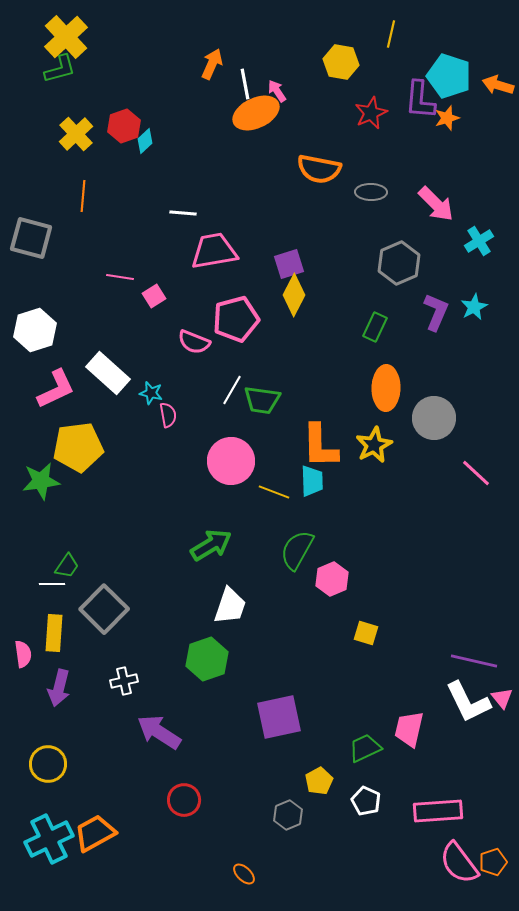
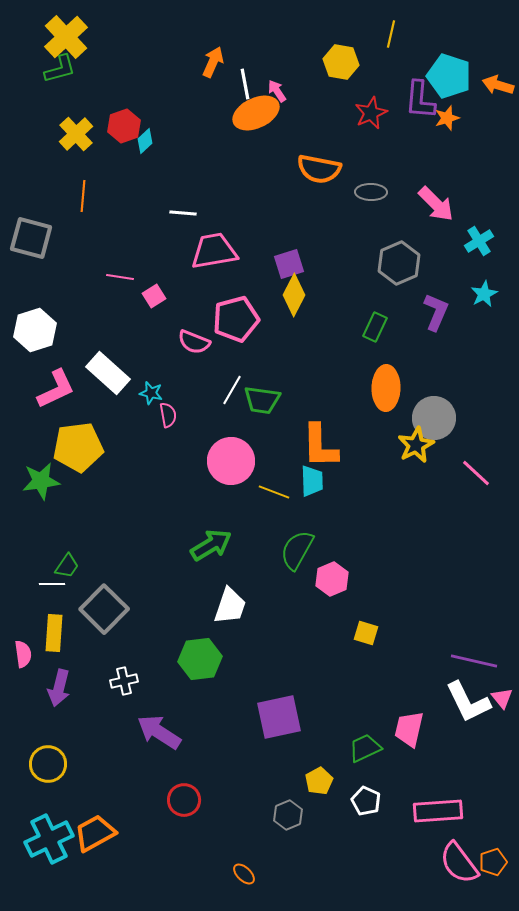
orange arrow at (212, 64): moved 1 px right, 2 px up
cyan star at (474, 307): moved 10 px right, 13 px up
yellow star at (374, 445): moved 42 px right
green hexagon at (207, 659): moved 7 px left; rotated 12 degrees clockwise
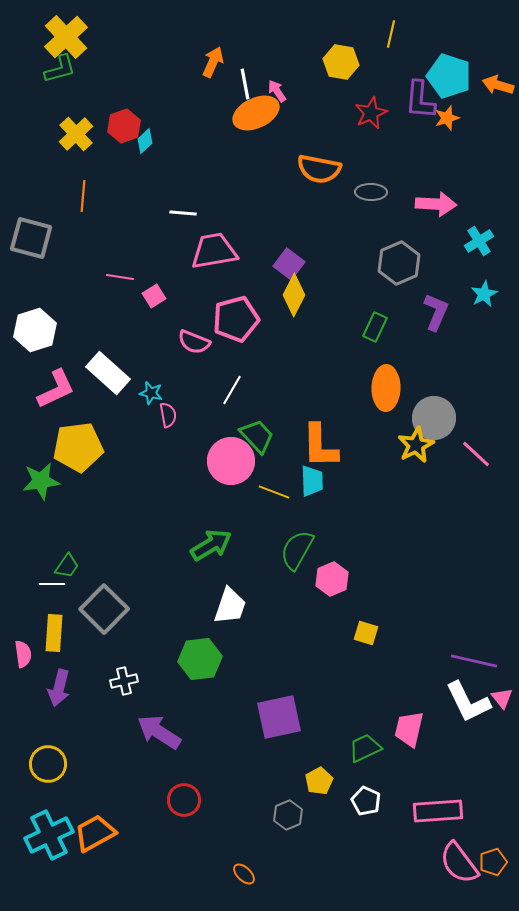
pink arrow at (436, 204): rotated 42 degrees counterclockwise
purple square at (289, 264): rotated 36 degrees counterclockwise
green trapezoid at (262, 400): moved 5 px left, 36 px down; rotated 141 degrees counterclockwise
pink line at (476, 473): moved 19 px up
cyan cross at (49, 839): moved 4 px up
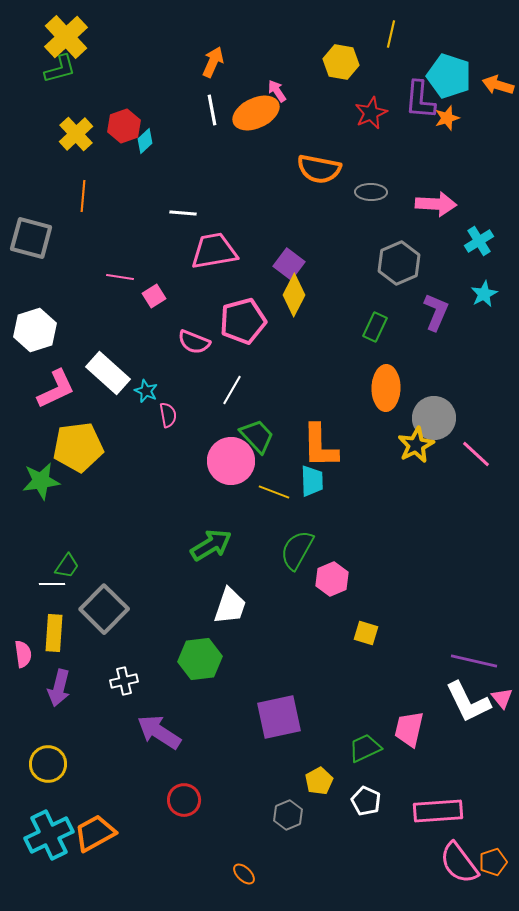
white line at (245, 84): moved 33 px left, 26 px down
pink pentagon at (236, 319): moved 7 px right, 2 px down
cyan star at (151, 393): moved 5 px left, 2 px up; rotated 10 degrees clockwise
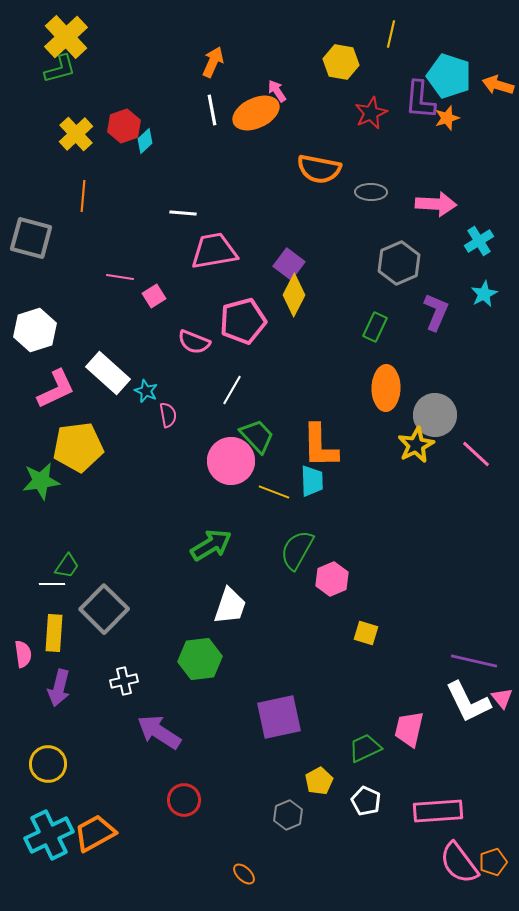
gray circle at (434, 418): moved 1 px right, 3 px up
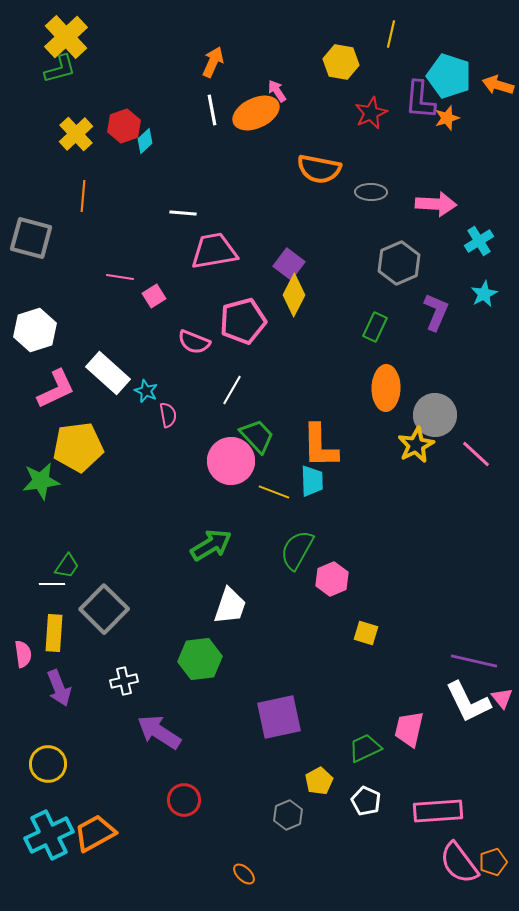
purple arrow at (59, 688): rotated 36 degrees counterclockwise
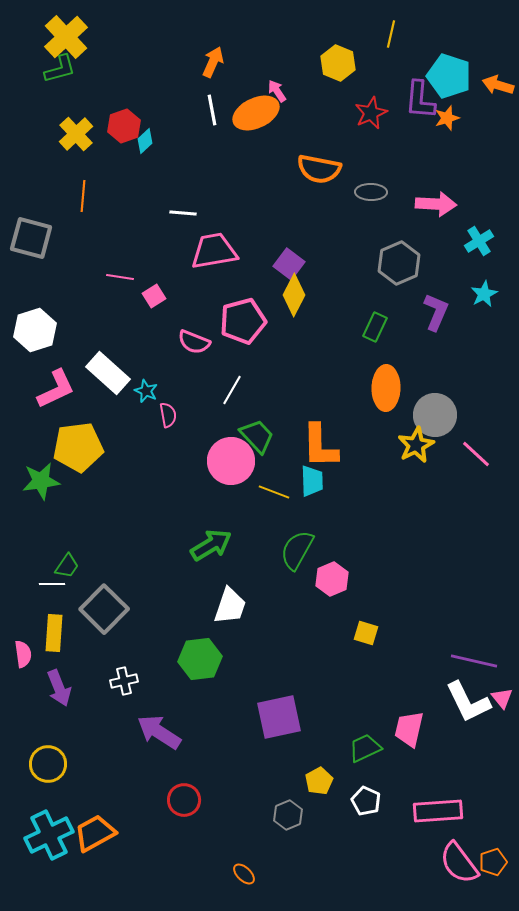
yellow hexagon at (341, 62): moved 3 px left, 1 px down; rotated 12 degrees clockwise
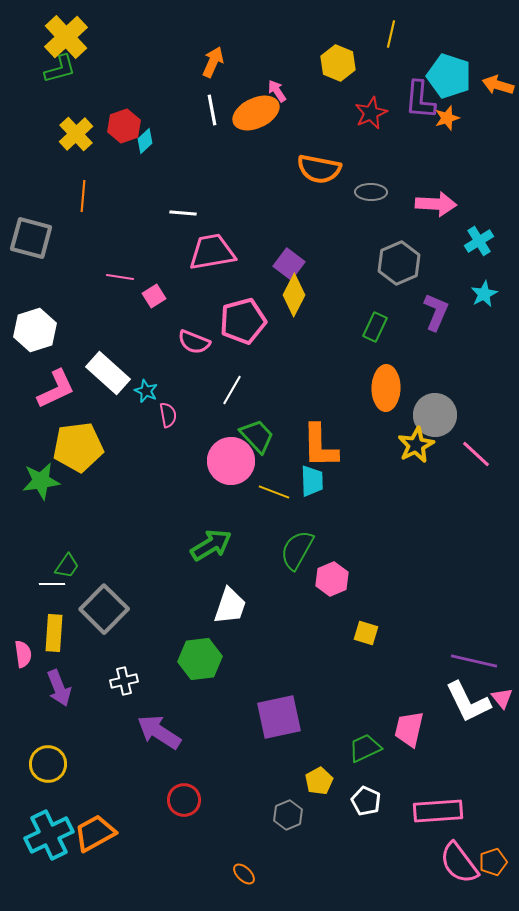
pink trapezoid at (214, 251): moved 2 px left, 1 px down
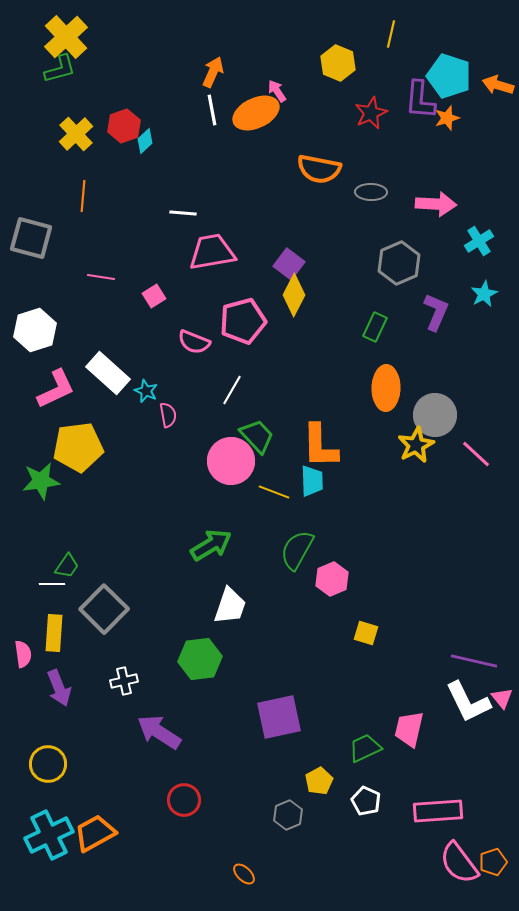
orange arrow at (213, 62): moved 10 px down
pink line at (120, 277): moved 19 px left
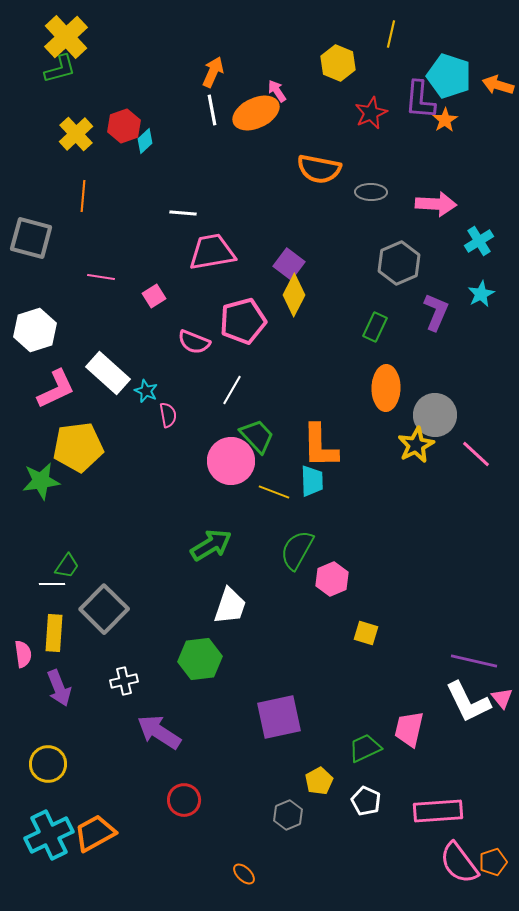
orange star at (447, 118): moved 2 px left, 2 px down; rotated 15 degrees counterclockwise
cyan star at (484, 294): moved 3 px left
